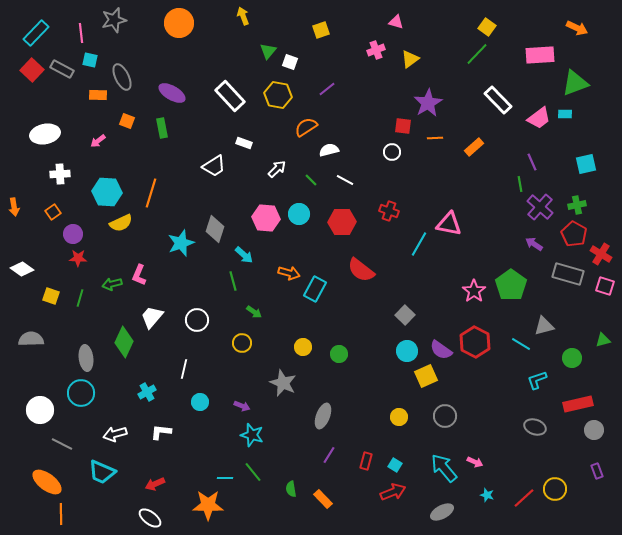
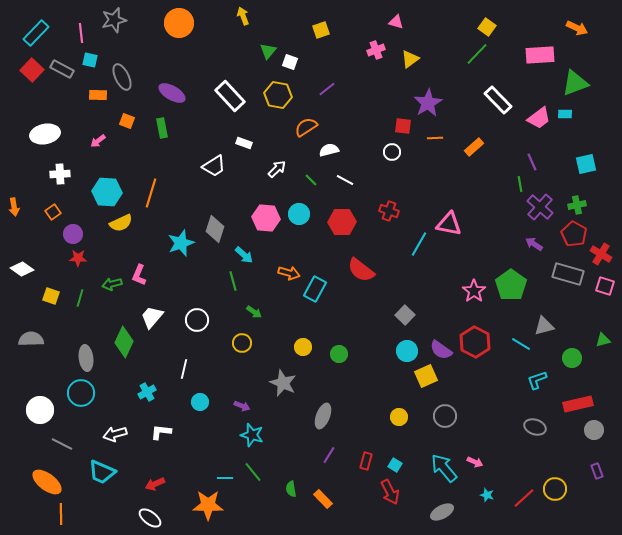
red arrow at (393, 492): moved 3 px left; rotated 85 degrees clockwise
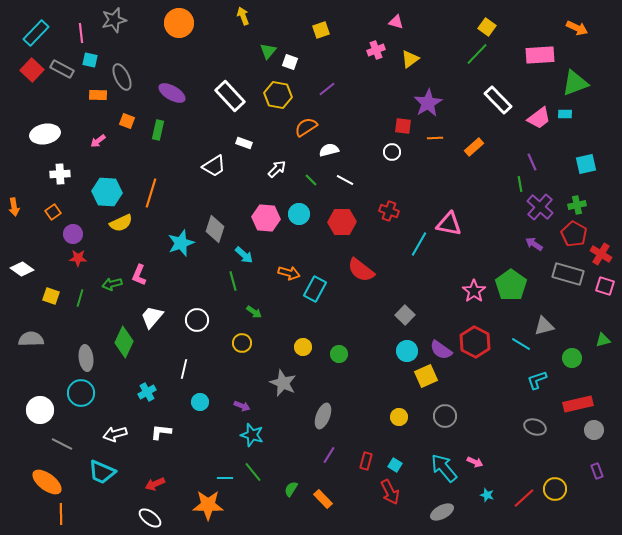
green rectangle at (162, 128): moved 4 px left, 2 px down; rotated 24 degrees clockwise
green semicircle at (291, 489): rotated 42 degrees clockwise
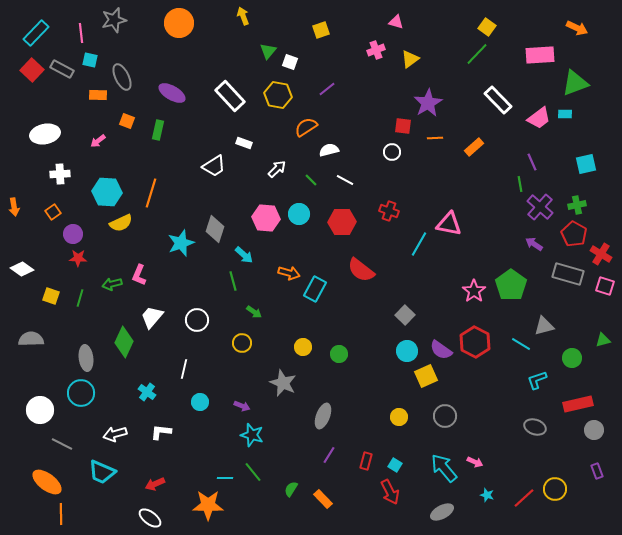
cyan cross at (147, 392): rotated 24 degrees counterclockwise
